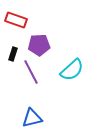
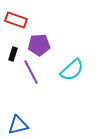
blue triangle: moved 14 px left, 7 px down
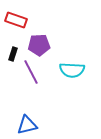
cyan semicircle: rotated 45 degrees clockwise
blue triangle: moved 9 px right
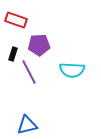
purple line: moved 2 px left
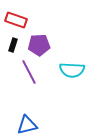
black rectangle: moved 9 px up
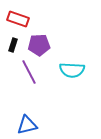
red rectangle: moved 2 px right, 1 px up
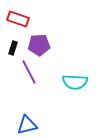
black rectangle: moved 3 px down
cyan semicircle: moved 3 px right, 12 px down
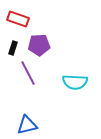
purple line: moved 1 px left, 1 px down
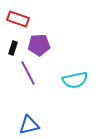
cyan semicircle: moved 2 px up; rotated 15 degrees counterclockwise
blue triangle: moved 2 px right
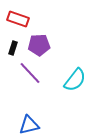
purple line: moved 2 px right; rotated 15 degrees counterclockwise
cyan semicircle: rotated 40 degrees counterclockwise
